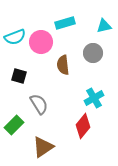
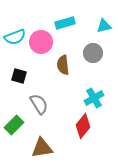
brown triangle: moved 1 px left, 1 px down; rotated 25 degrees clockwise
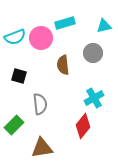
pink circle: moved 4 px up
gray semicircle: moved 1 px right; rotated 25 degrees clockwise
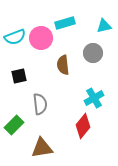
black square: rotated 28 degrees counterclockwise
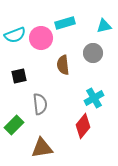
cyan semicircle: moved 2 px up
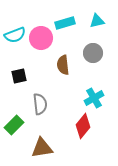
cyan triangle: moved 7 px left, 5 px up
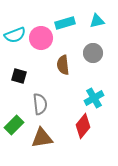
black square: rotated 28 degrees clockwise
brown triangle: moved 10 px up
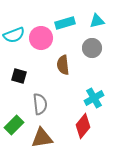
cyan semicircle: moved 1 px left
gray circle: moved 1 px left, 5 px up
